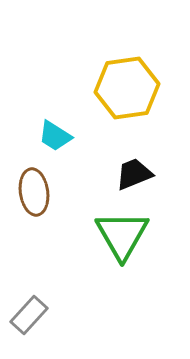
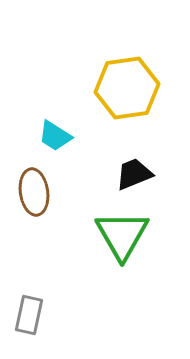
gray rectangle: rotated 30 degrees counterclockwise
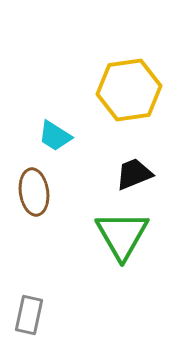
yellow hexagon: moved 2 px right, 2 px down
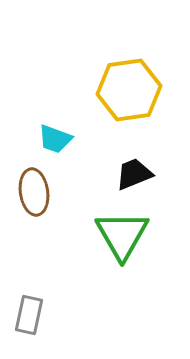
cyan trapezoid: moved 3 px down; rotated 12 degrees counterclockwise
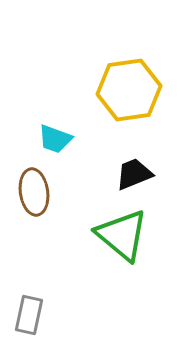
green triangle: rotated 20 degrees counterclockwise
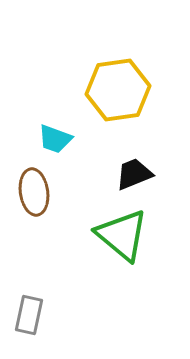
yellow hexagon: moved 11 px left
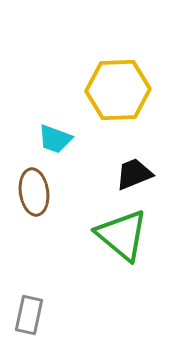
yellow hexagon: rotated 6 degrees clockwise
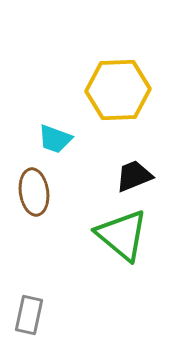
black trapezoid: moved 2 px down
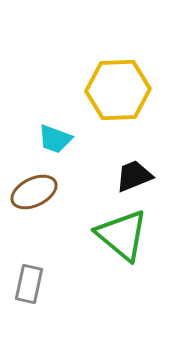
brown ellipse: rotated 72 degrees clockwise
gray rectangle: moved 31 px up
